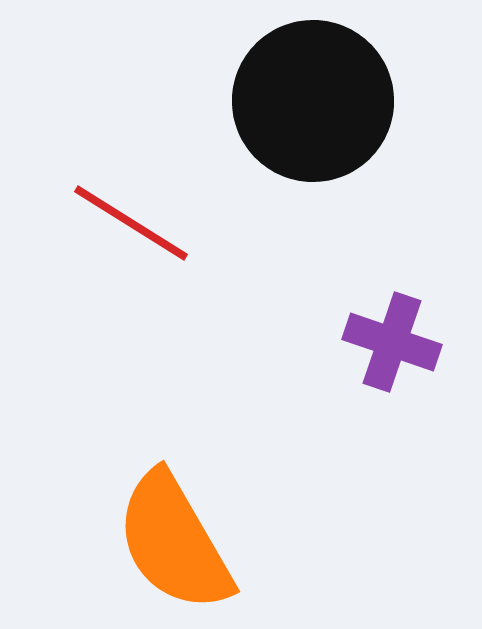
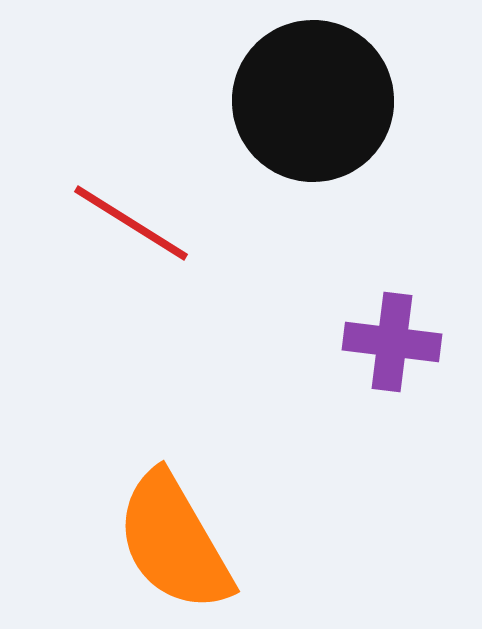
purple cross: rotated 12 degrees counterclockwise
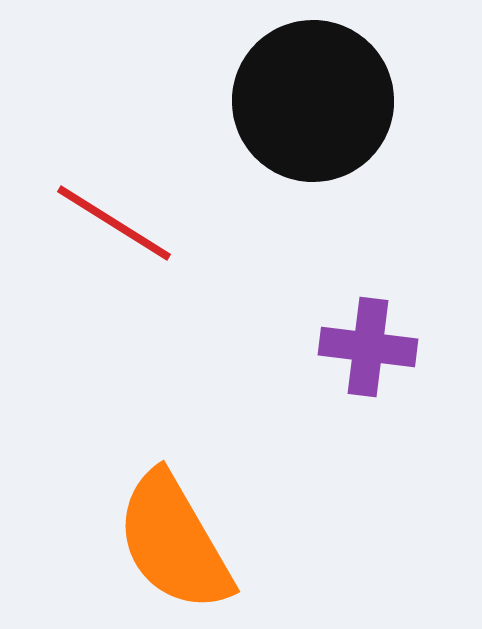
red line: moved 17 px left
purple cross: moved 24 px left, 5 px down
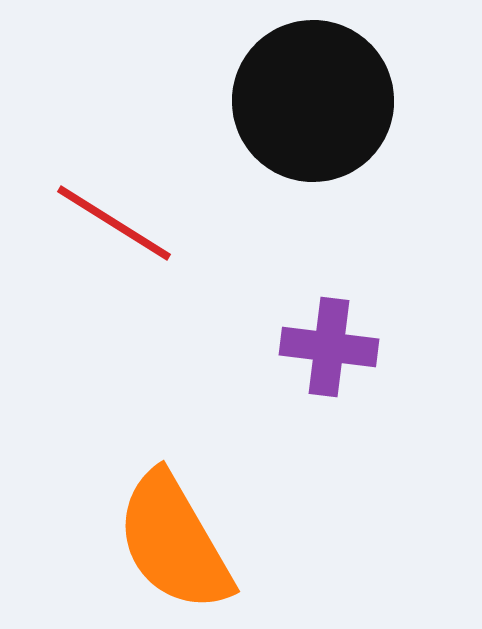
purple cross: moved 39 px left
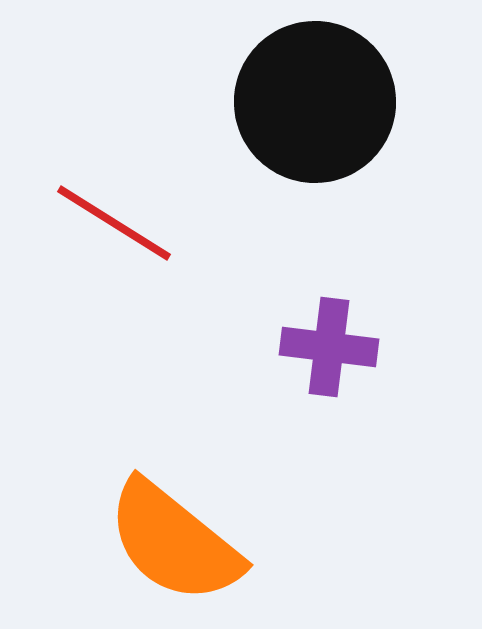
black circle: moved 2 px right, 1 px down
orange semicircle: rotated 21 degrees counterclockwise
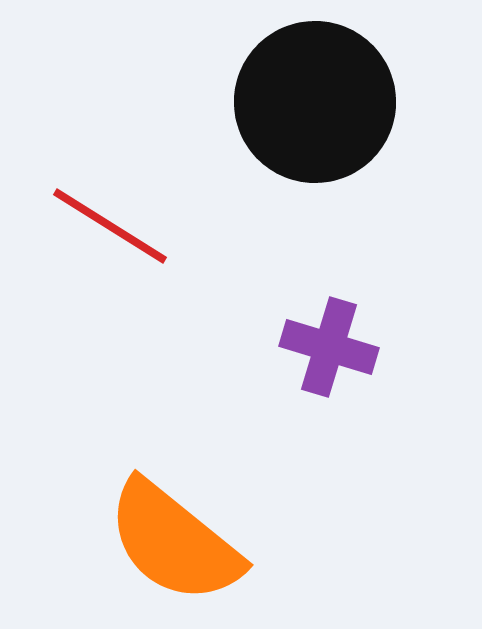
red line: moved 4 px left, 3 px down
purple cross: rotated 10 degrees clockwise
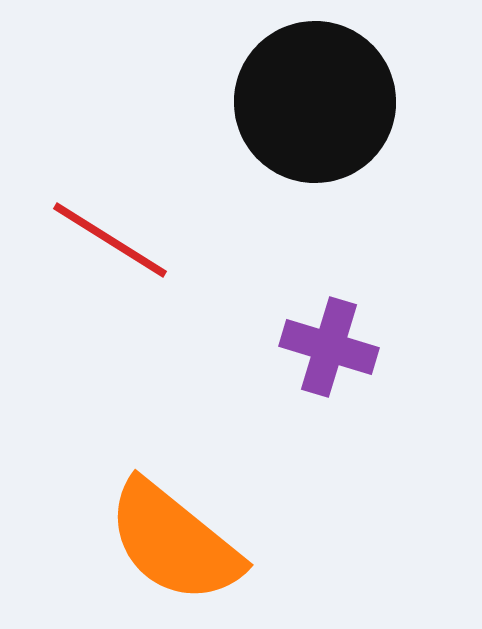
red line: moved 14 px down
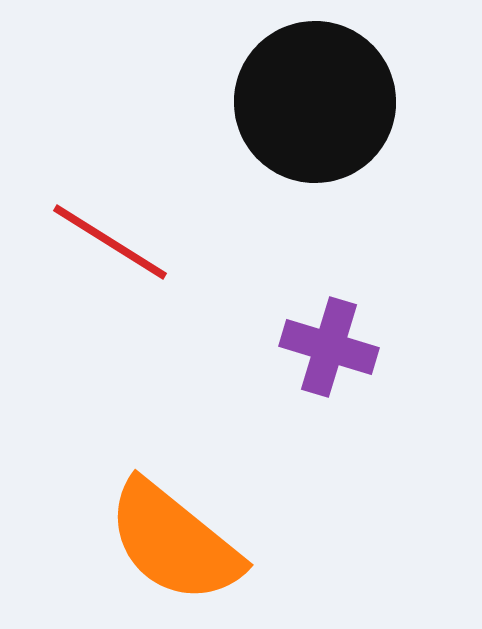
red line: moved 2 px down
